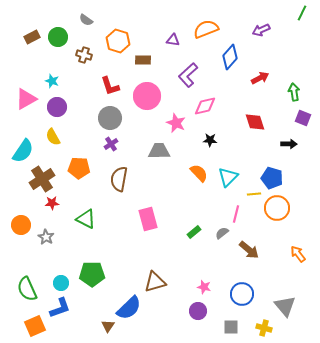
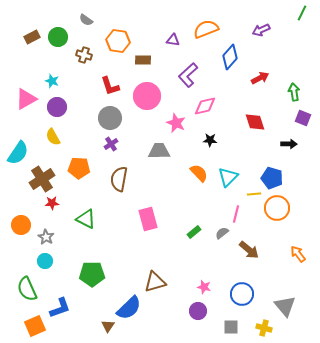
orange hexagon at (118, 41): rotated 10 degrees counterclockwise
cyan semicircle at (23, 151): moved 5 px left, 2 px down
cyan circle at (61, 283): moved 16 px left, 22 px up
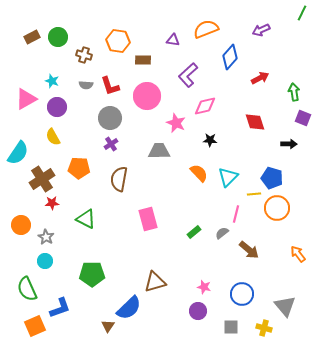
gray semicircle at (86, 20): moved 65 px down; rotated 32 degrees counterclockwise
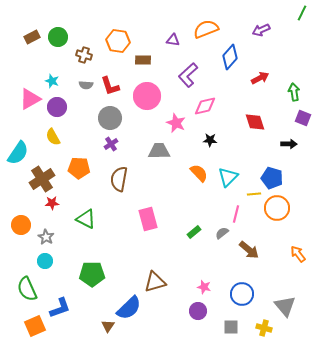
pink triangle at (26, 99): moved 4 px right
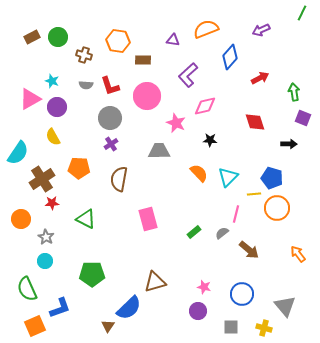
orange circle at (21, 225): moved 6 px up
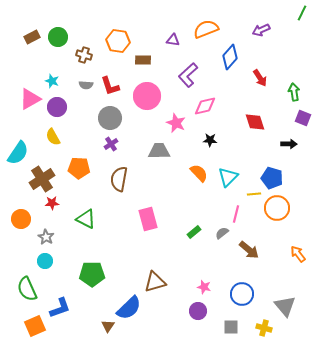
red arrow at (260, 78): rotated 84 degrees clockwise
